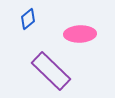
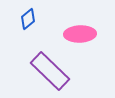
purple rectangle: moved 1 px left
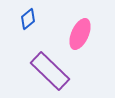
pink ellipse: rotated 64 degrees counterclockwise
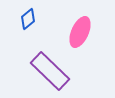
pink ellipse: moved 2 px up
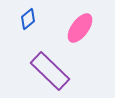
pink ellipse: moved 4 px up; rotated 12 degrees clockwise
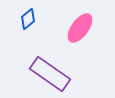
purple rectangle: moved 3 px down; rotated 9 degrees counterclockwise
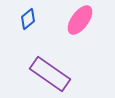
pink ellipse: moved 8 px up
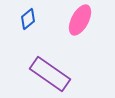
pink ellipse: rotated 8 degrees counterclockwise
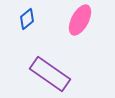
blue diamond: moved 1 px left
